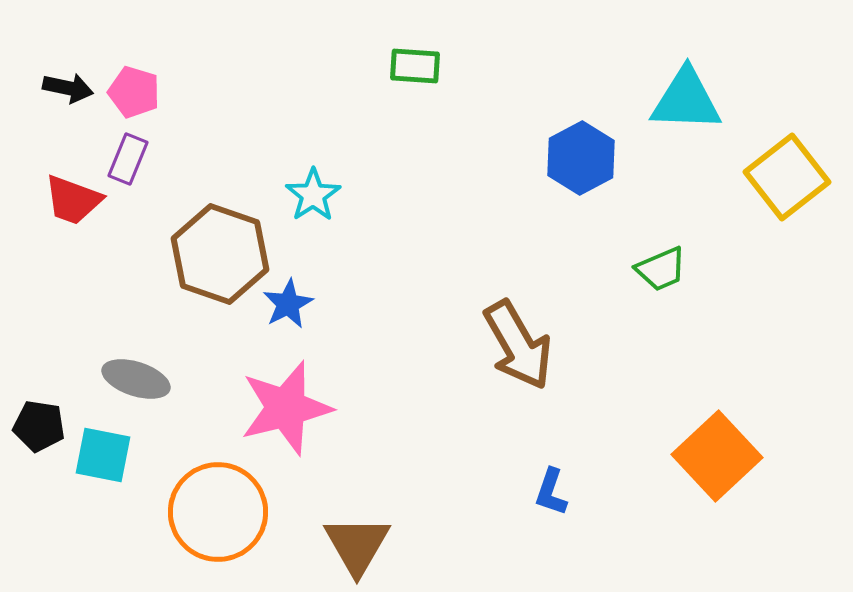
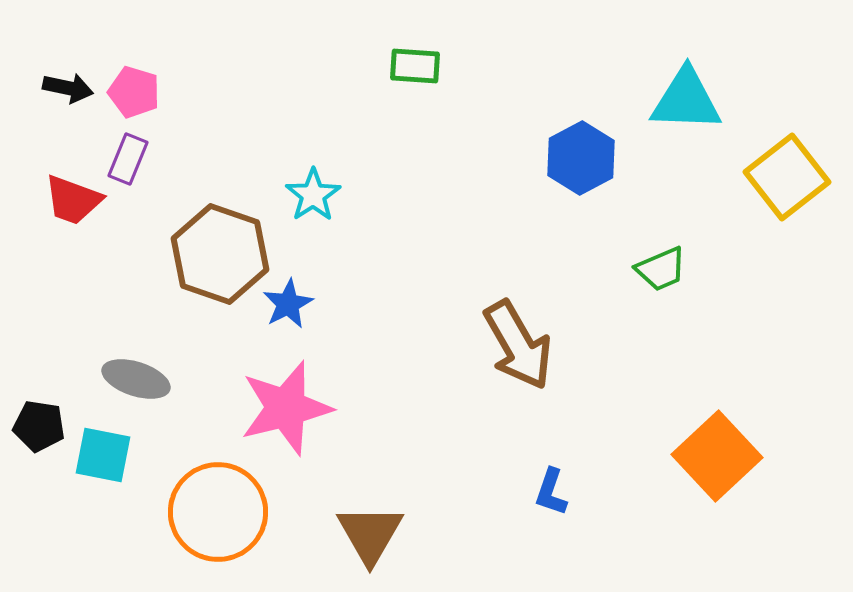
brown triangle: moved 13 px right, 11 px up
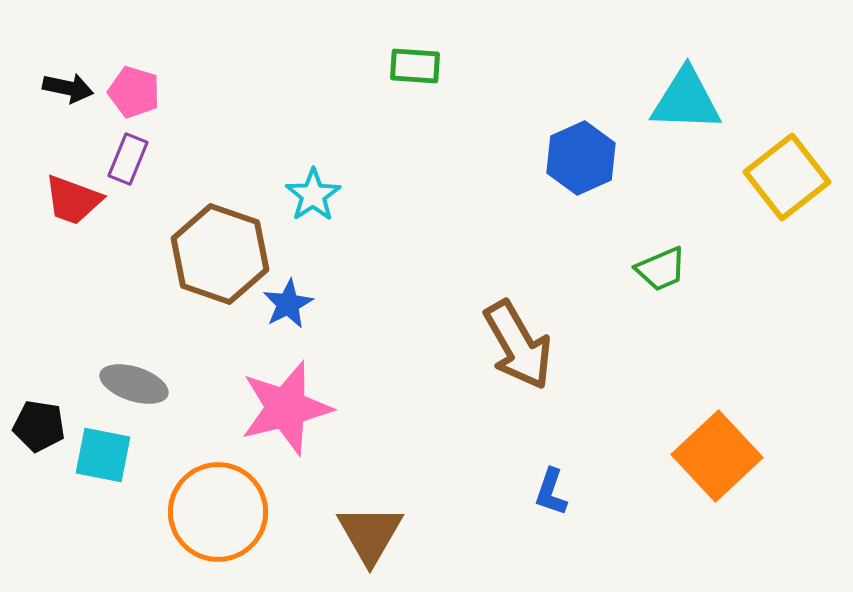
blue hexagon: rotated 4 degrees clockwise
gray ellipse: moved 2 px left, 5 px down
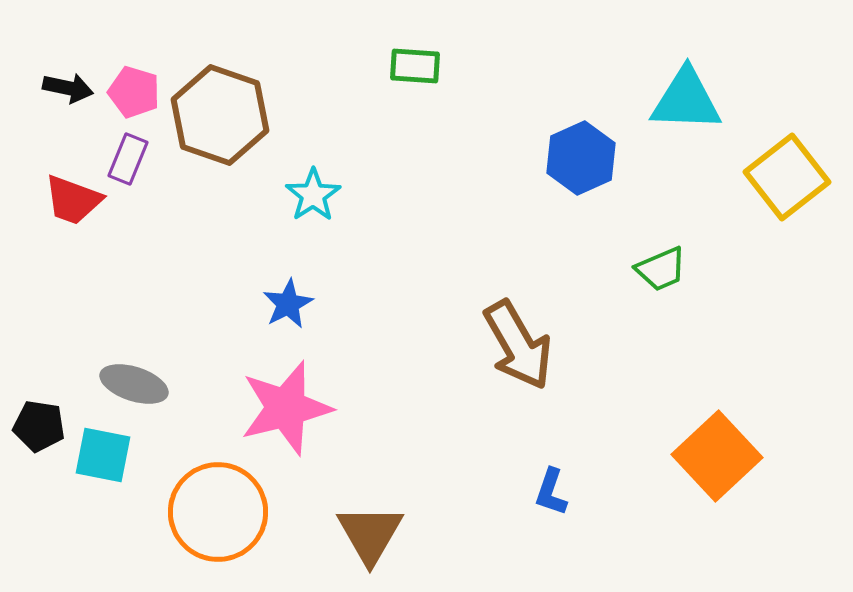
brown hexagon: moved 139 px up
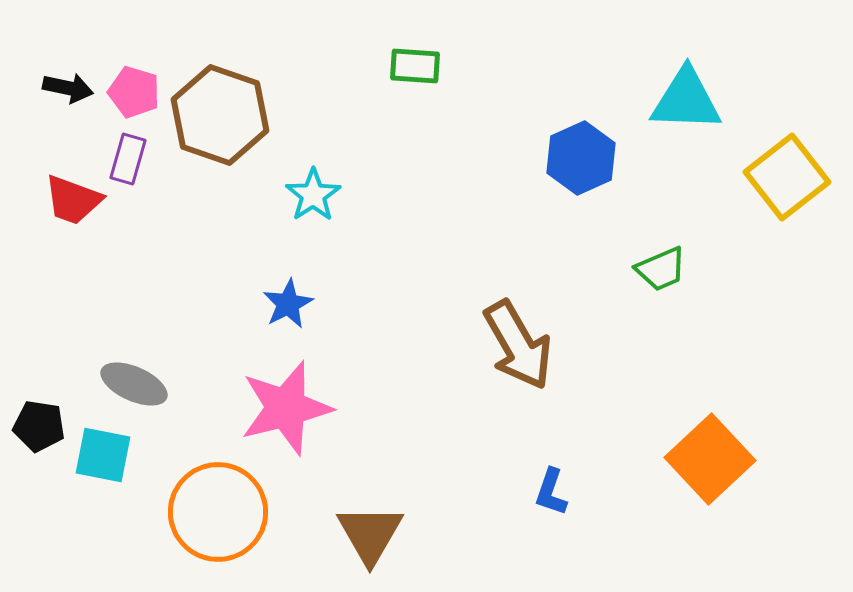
purple rectangle: rotated 6 degrees counterclockwise
gray ellipse: rotated 6 degrees clockwise
orange square: moved 7 px left, 3 px down
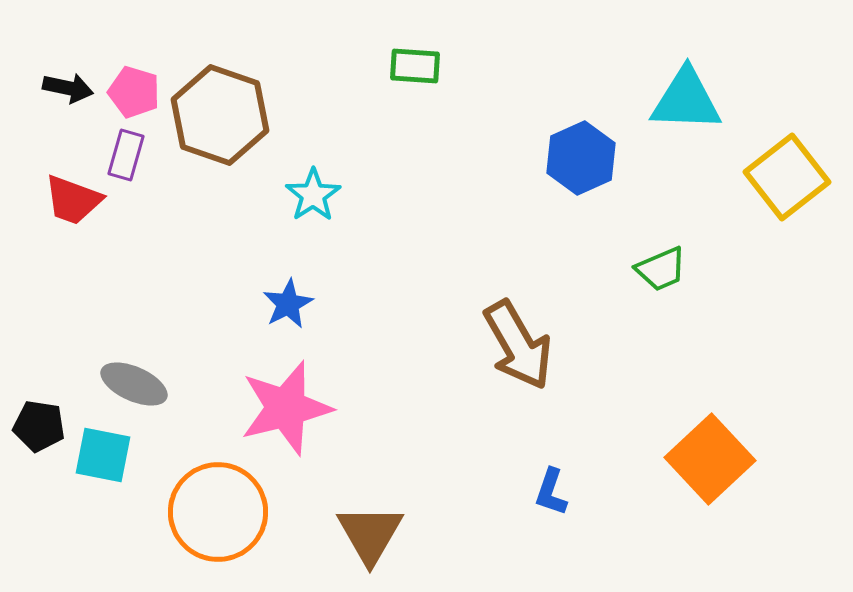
purple rectangle: moved 2 px left, 4 px up
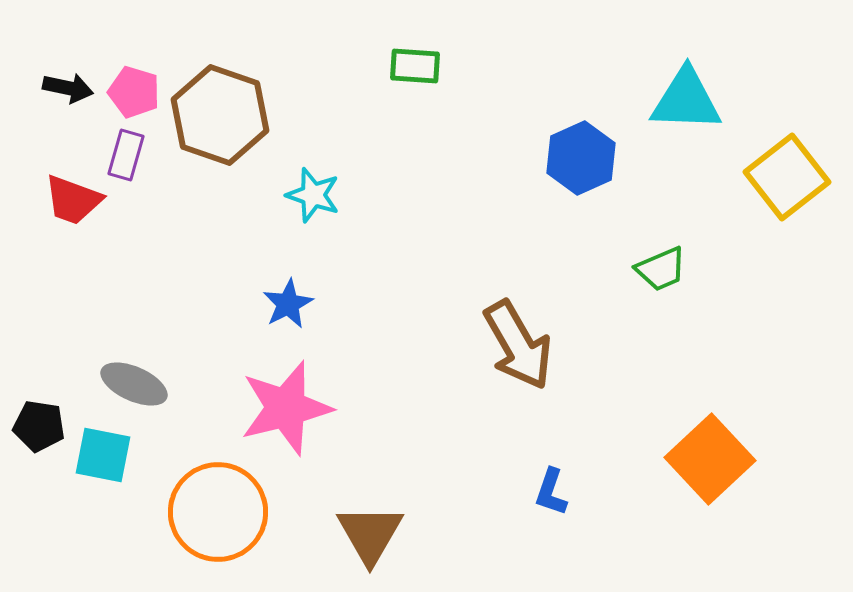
cyan star: rotated 20 degrees counterclockwise
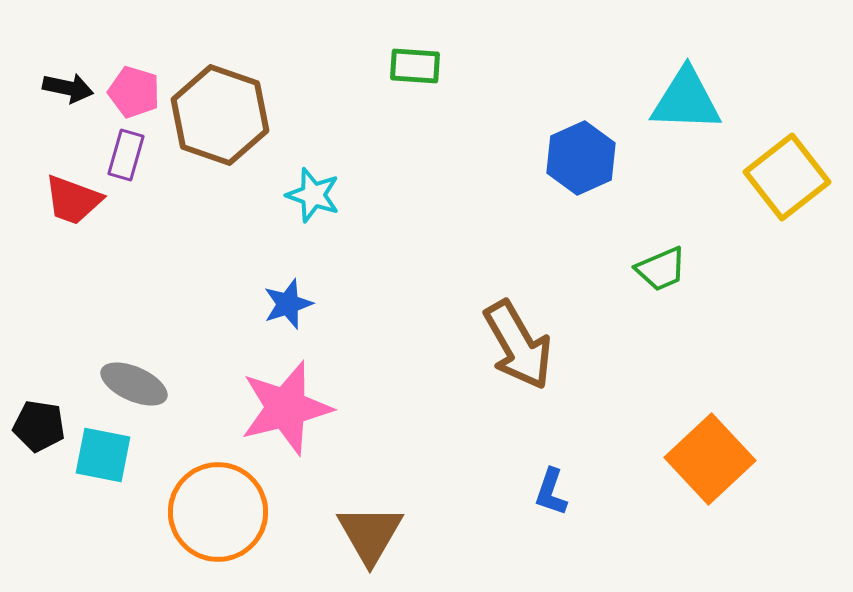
blue star: rotated 9 degrees clockwise
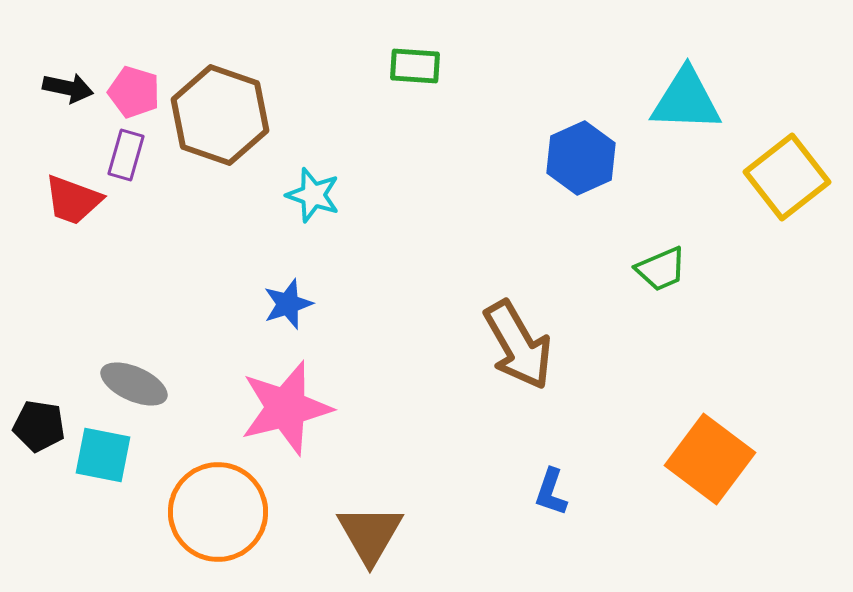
orange square: rotated 10 degrees counterclockwise
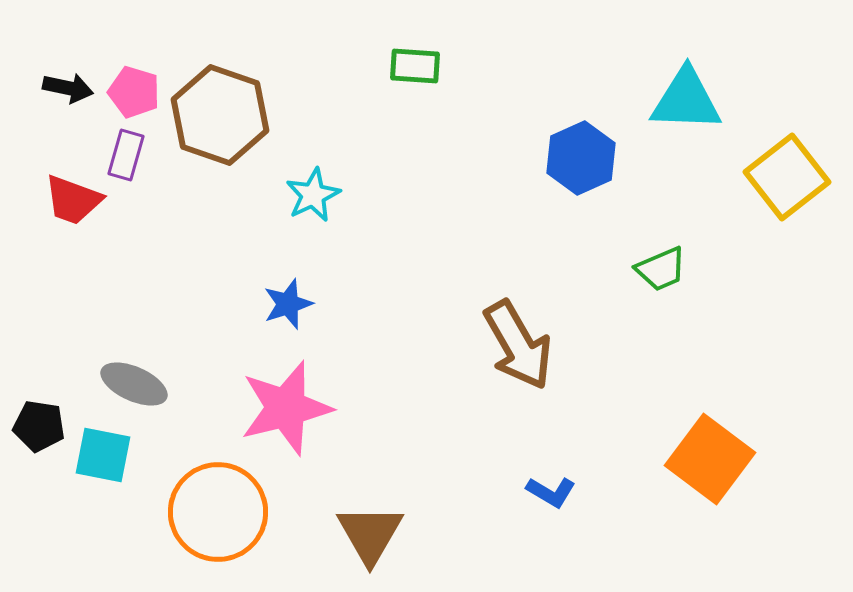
cyan star: rotated 28 degrees clockwise
blue L-shape: rotated 78 degrees counterclockwise
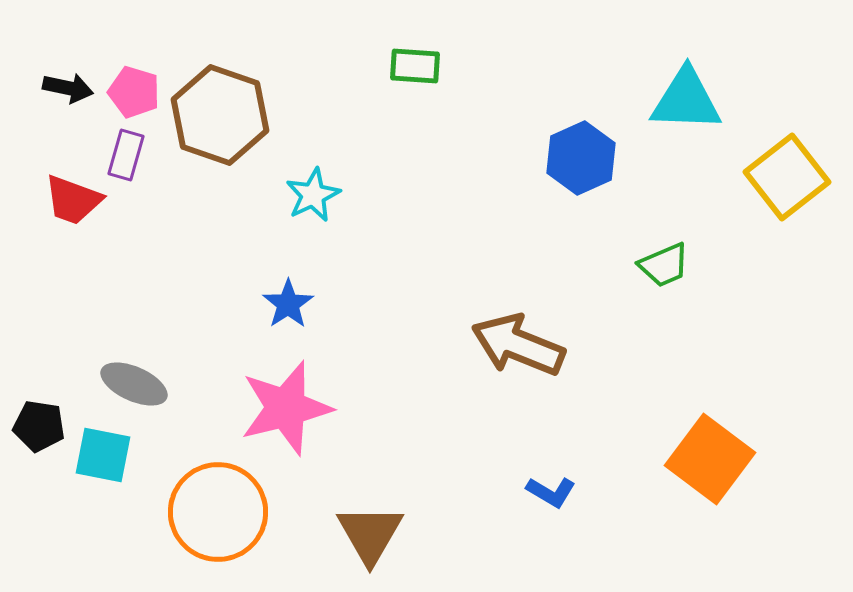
green trapezoid: moved 3 px right, 4 px up
blue star: rotated 15 degrees counterclockwise
brown arrow: rotated 142 degrees clockwise
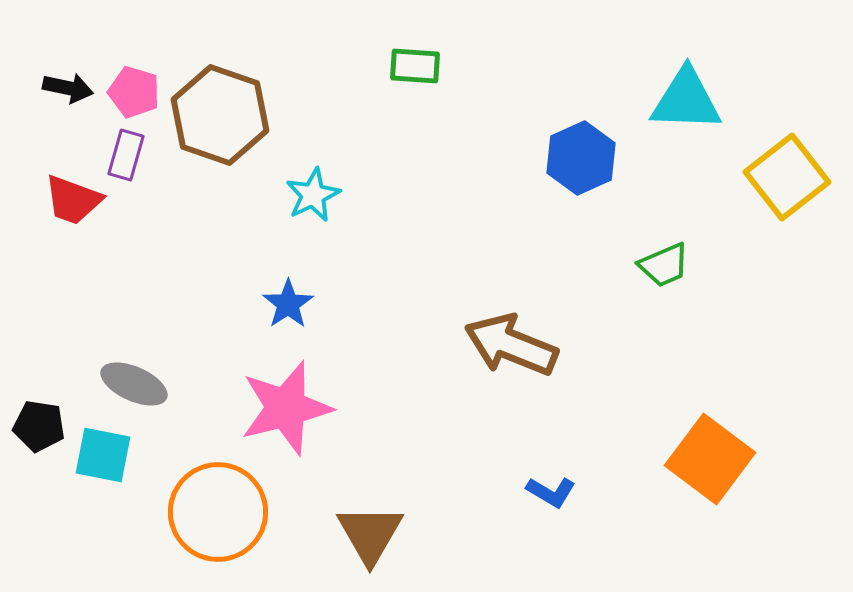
brown arrow: moved 7 px left
